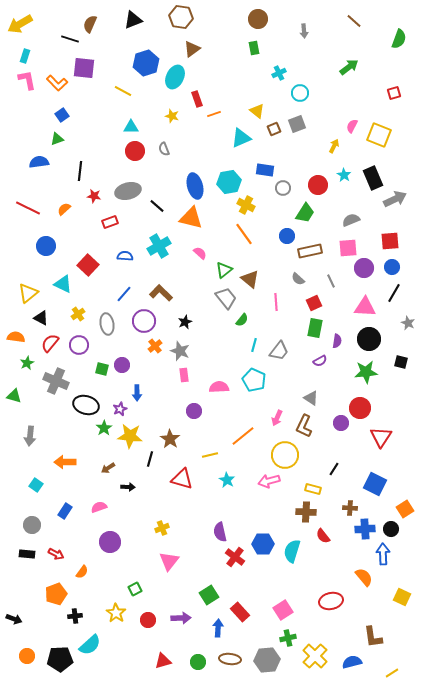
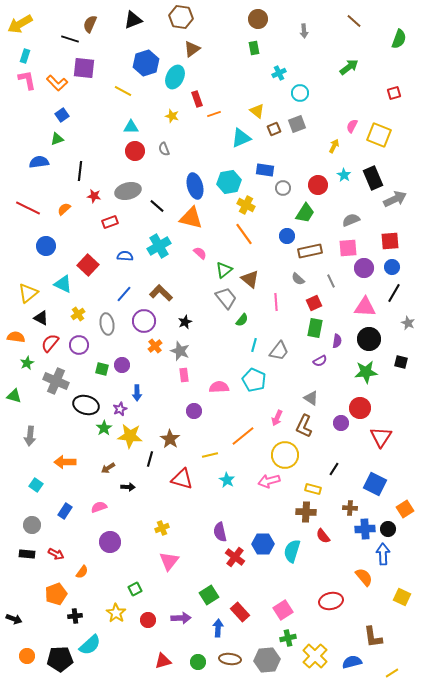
black circle at (391, 529): moved 3 px left
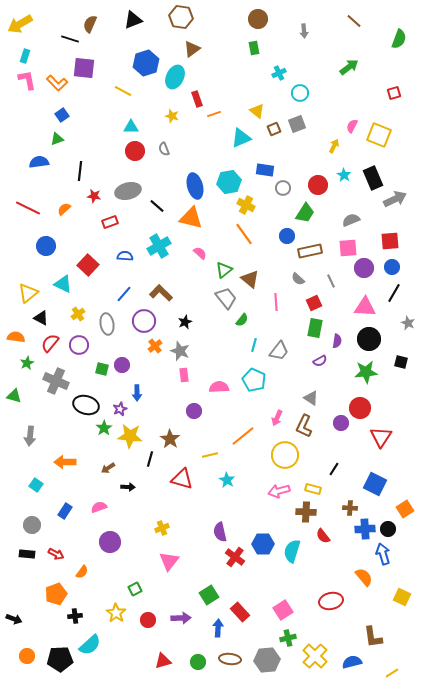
pink arrow at (269, 481): moved 10 px right, 10 px down
blue arrow at (383, 554): rotated 15 degrees counterclockwise
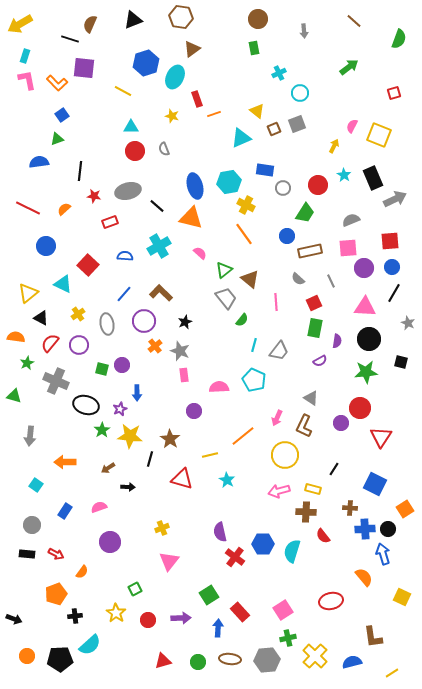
green star at (104, 428): moved 2 px left, 2 px down
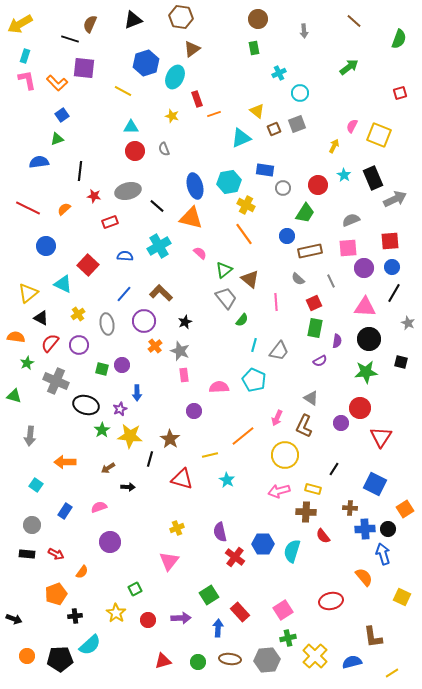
red square at (394, 93): moved 6 px right
yellow cross at (162, 528): moved 15 px right
